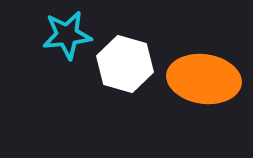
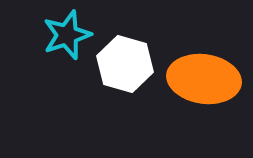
cyan star: rotated 12 degrees counterclockwise
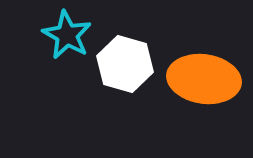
cyan star: rotated 24 degrees counterclockwise
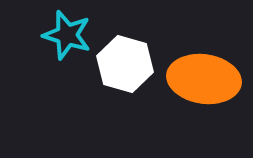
cyan star: rotated 12 degrees counterclockwise
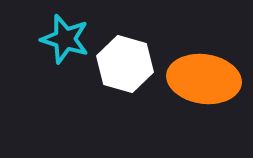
cyan star: moved 2 px left, 4 px down
